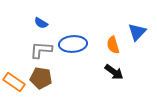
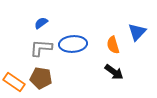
blue semicircle: rotated 112 degrees clockwise
gray L-shape: moved 2 px up
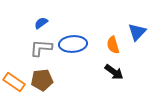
brown pentagon: moved 1 px right, 2 px down; rotated 15 degrees counterclockwise
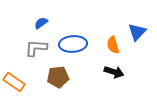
gray L-shape: moved 5 px left
black arrow: rotated 18 degrees counterclockwise
brown pentagon: moved 16 px right, 3 px up
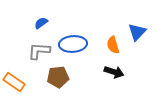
gray L-shape: moved 3 px right, 3 px down
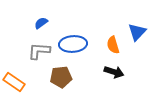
brown pentagon: moved 3 px right
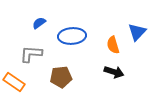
blue semicircle: moved 2 px left
blue ellipse: moved 1 px left, 8 px up
gray L-shape: moved 8 px left, 3 px down
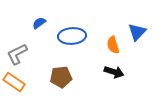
gray L-shape: moved 14 px left; rotated 30 degrees counterclockwise
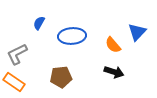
blue semicircle: rotated 24 degrees counterclockwise
orange semicircle: rotated 24 degrees counterclockwise
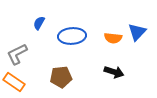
orange semicircle: moved 7 px up; rotated 42 degrees counterclockwise
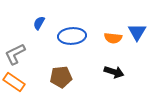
blue triangle: rotated 12 degrees counterclockwise
gray L-shape: moved 2 px left
